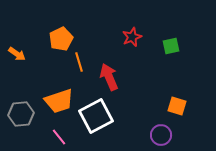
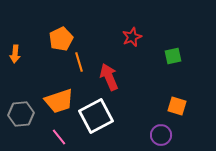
green square: moved 2 px right, 10 px down
orange arrow: moved 2 px left; rotated 60 degrees clockwise
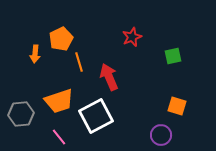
orange arrow: moved 20 px right
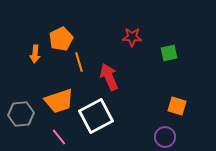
red star: rotated 24 degrees clockwise
green square: moved 4 px left, 3 px up
purple circle: moved 4 px right, 2 px down
